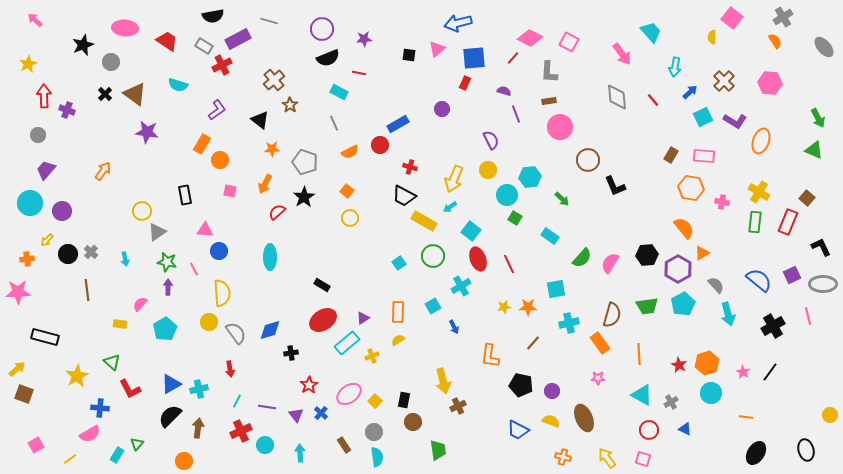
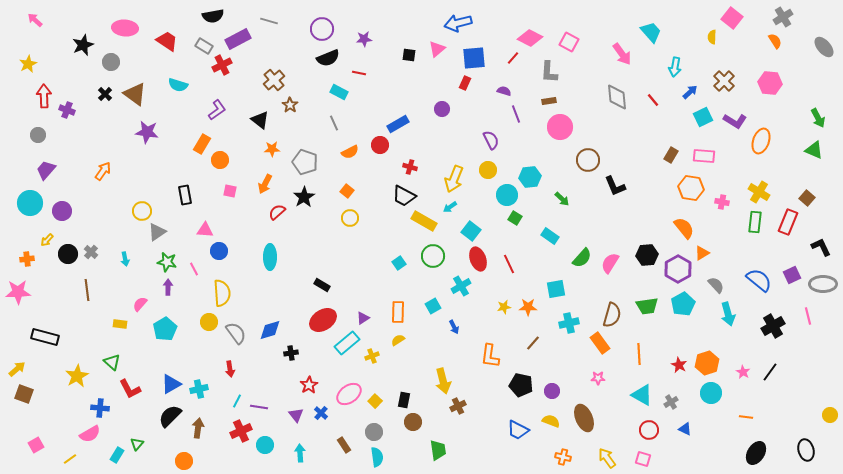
purple line at (267, 407): moved 8 px left
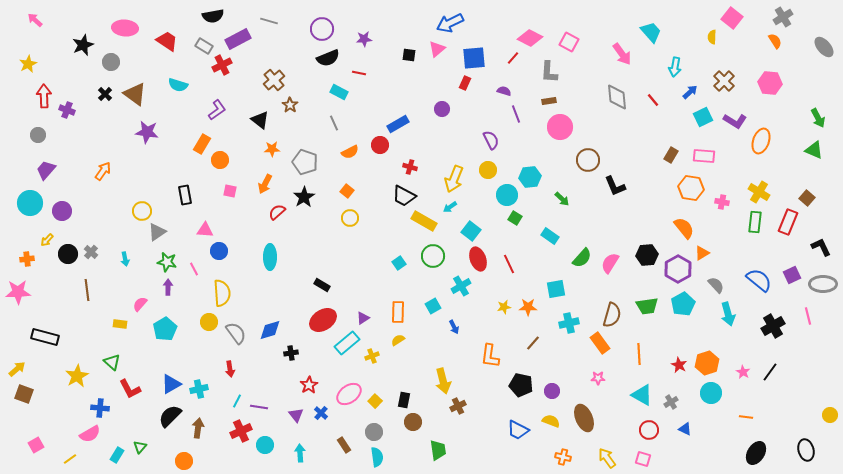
blue arrow at (458, 23): moved 8 px left; rotated 12 degrees counterclockwise
green triangle at (137, 444): moved 3 px right, 3 px down
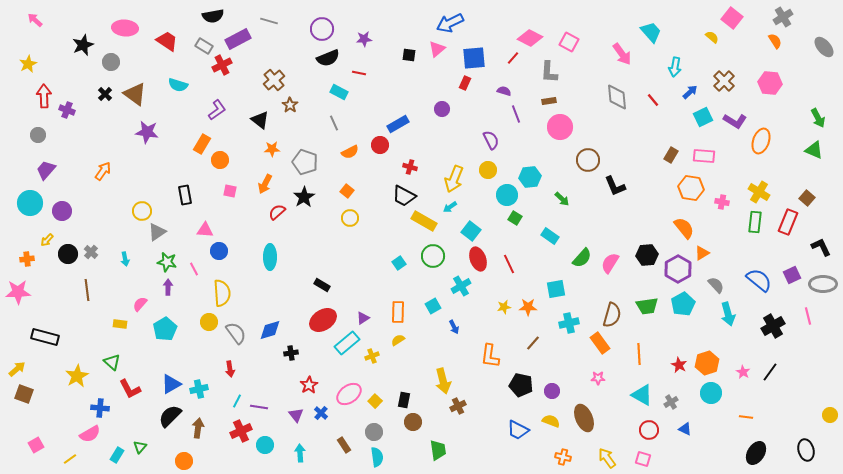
yellow semicircle at (712, 37): rotated 128 degrees clockwise
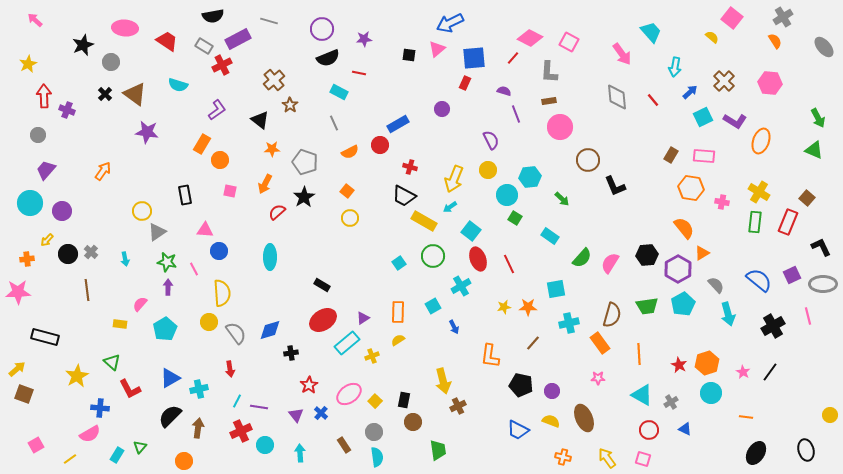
blue triangle at (171, 384): moved 1 px left, 6 px up
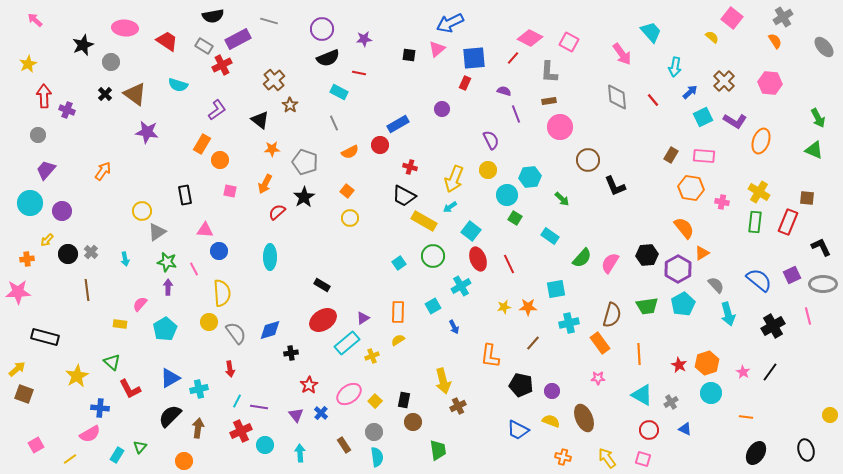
brown square at (807, 198): rotated 35 degrees counterclockwise
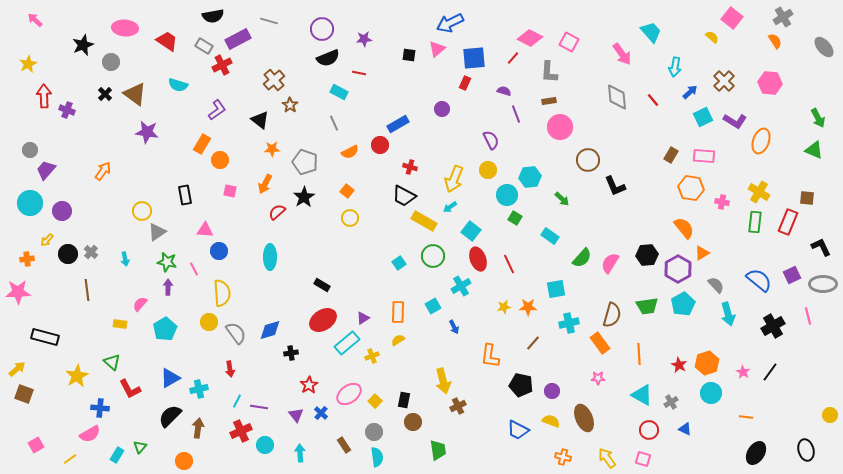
gray circle at (38, 135): moved 8 px left, 15 px down
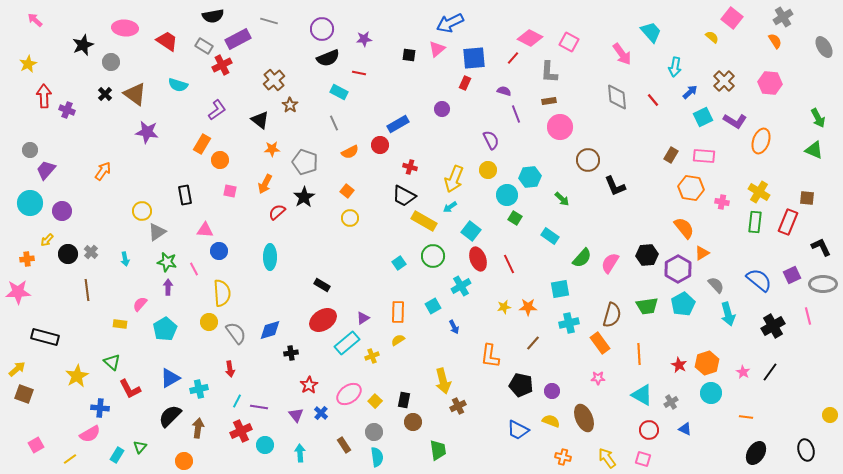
gray ellipse at (824, 47): rotated 10 degrees clockwise
cyan square at (556, 289): moved 4 px right
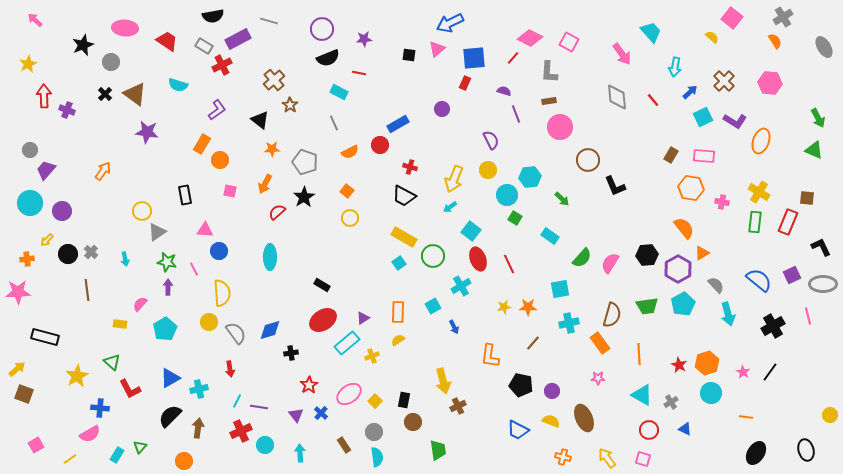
yellow rectangle at (424, 221): moved 20 px left, 16 px down
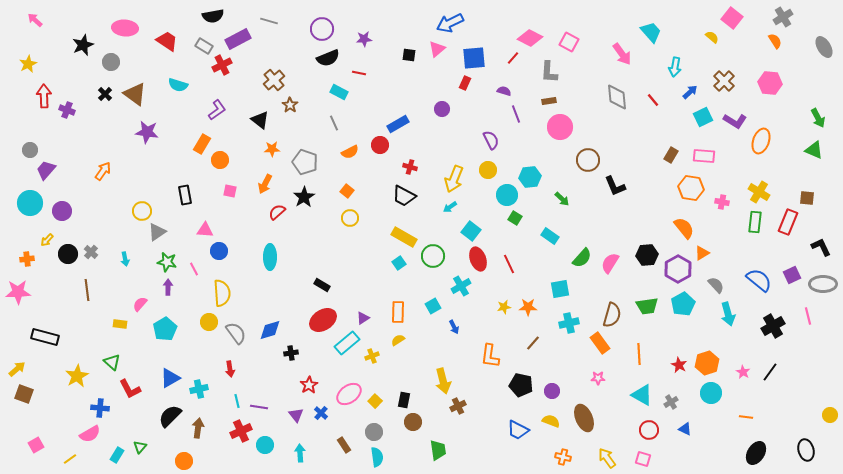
cyan line at (237, 401): rotated 40 degrees counterclockwise
